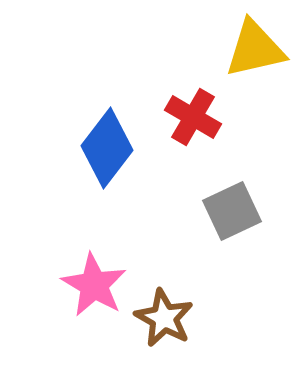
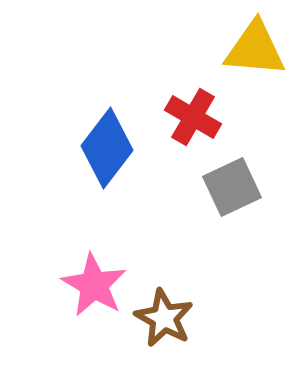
yellow triangle: rotated 18 degrees clockwise
gray square: moved 24 px up
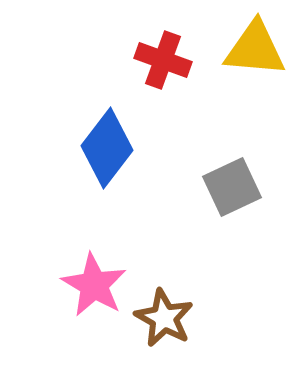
red cross: moved 30 px left, 57 px up; rotated 10 degrees counterclockwise
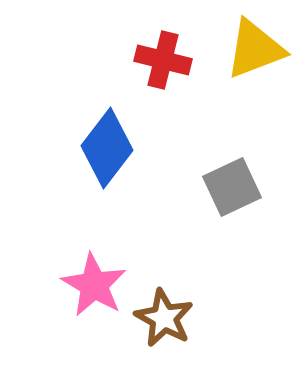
yellow triangle: rotated 26 degrees counterclockwise
red cross: rotated 6 degrees counterclockwise
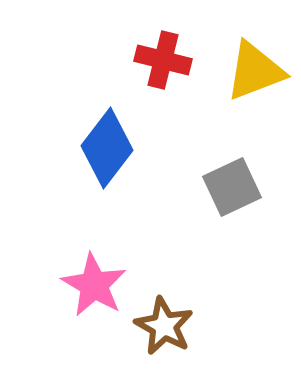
yellow triangle: moved 22 px down
brown star: moved 8 px down
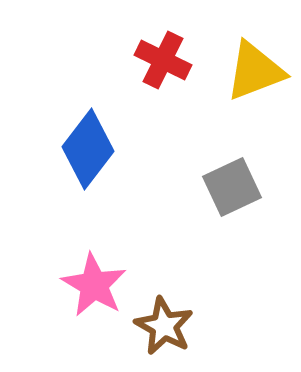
red cross: rotated 12 degrees clockwise
blue diamond: moved 19 px left, 1 px down
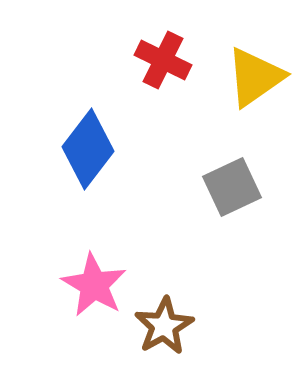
yellow triangle: moved 6 px down; rotated 14 degrees counterclockwise
brown star: rotated 14 degrees clockwise
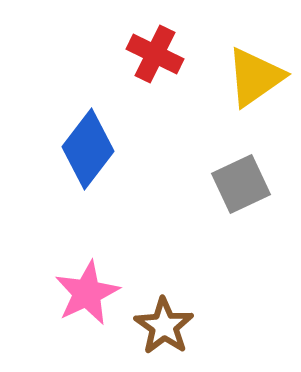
red cross: moved 8 px left, 6 px up
gray square: moved 9 px right, 3 px up
pink star: moved 7 px left, 8 px down; rotated 16 degrees clockwise
brown star: rotated 8 degrees counterclockwise
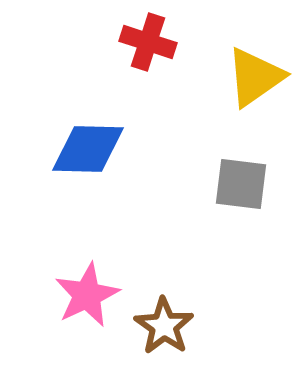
red cross: moved 7 px left, 12 px up; rotated 8 degrees counterclockwise
blue diamond: rotated 54 degrees clockwise
gray square: rotated 32 degrees clockwise
pink star: moved 2 px down
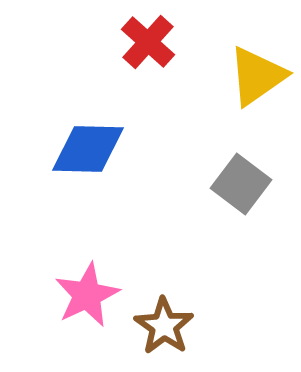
red cross: rotated 24 degrees clockwise
yellow triangle: moved 2 px right, 1 px up
gray square: rotated 30 degrees clockwise
